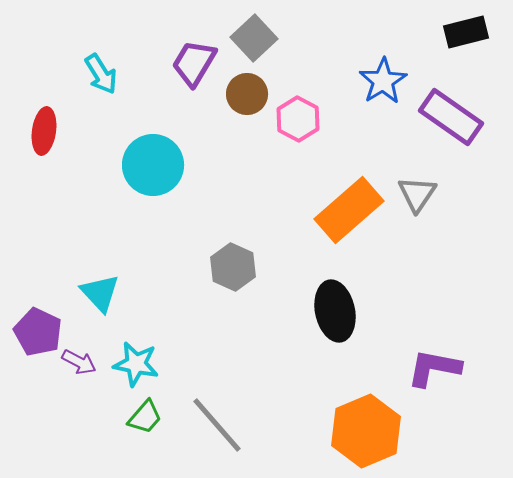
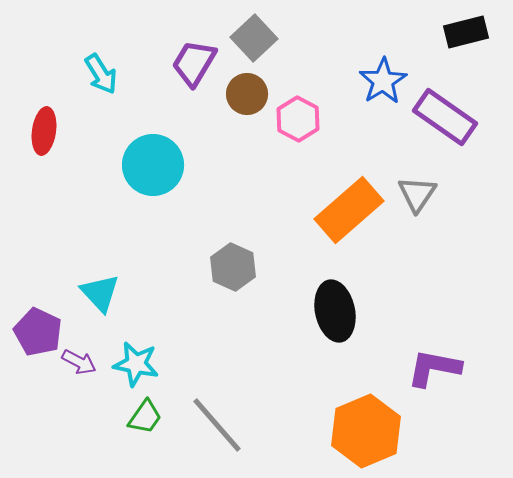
purple rectangle: moved 6 px left
green trapezoid: rotated 6 degrees counterclockwise
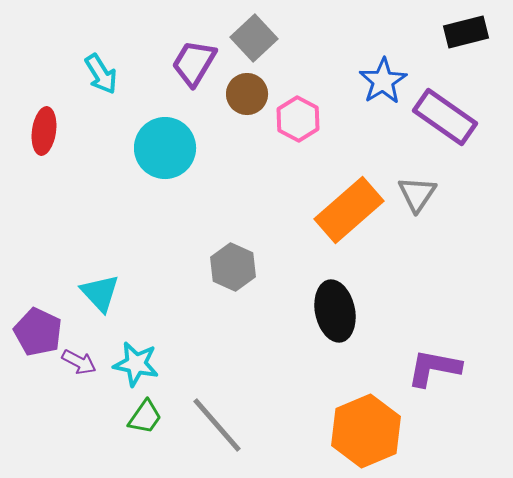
cyan circle: moved 12 px right, 17 px up
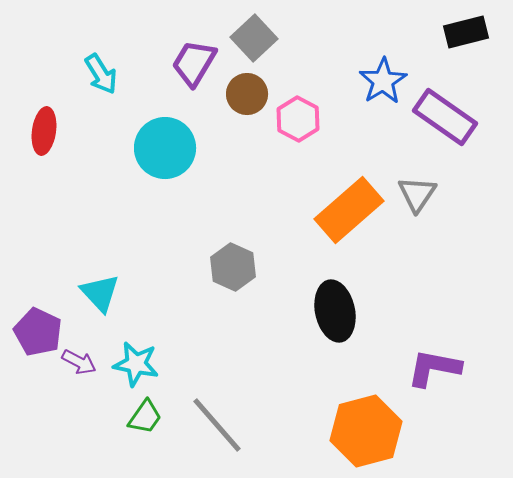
orange hexagon: rotated 8 degrees clockwise
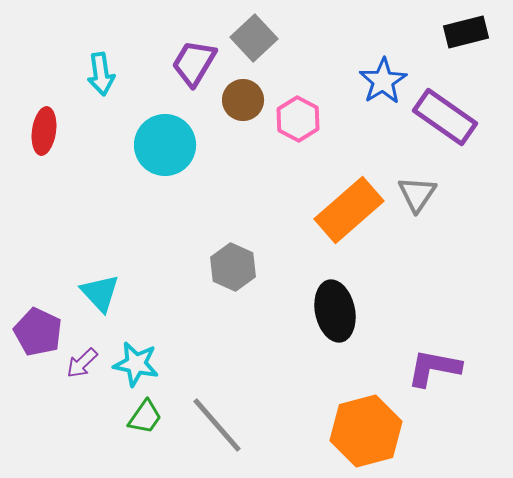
cyan arrow: rotated 24 degrees clockwise
brown circle: moved 4 px left, 6 px down
cyan circle: moved 3 px up
purple arrow: moved 3 px right, 1 px down; rotated 108 degrees clockwise
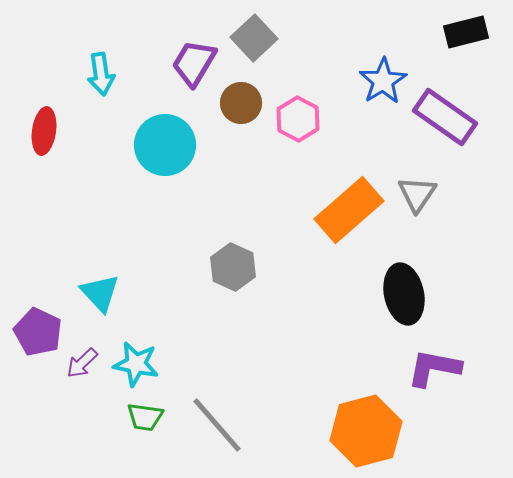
brown circle: moved 2 px left, 3 px down
black ellipse: moved 69 px right, 17 px up
green trapezoid: rotated 63 degrees clockwise
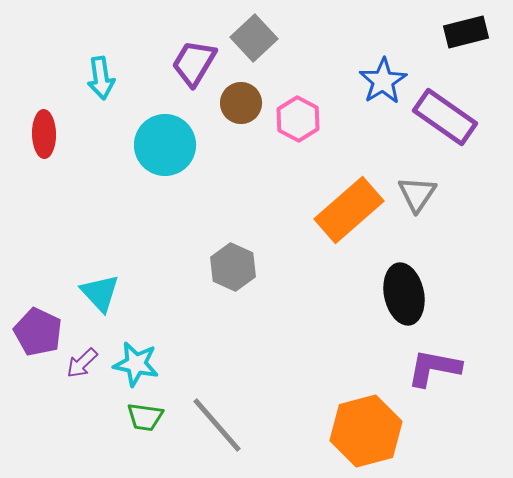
cyan arrow: moved 4 px down
red ellipse: moved 3 px down; rotated 9 degrees counterclockwise
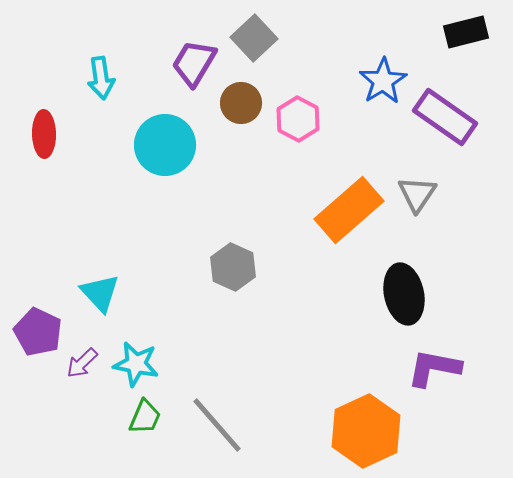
green trapezoid: rotated 75 degrees counterclockwise
orange hexagon: rotated 10 degrees counterclockwise
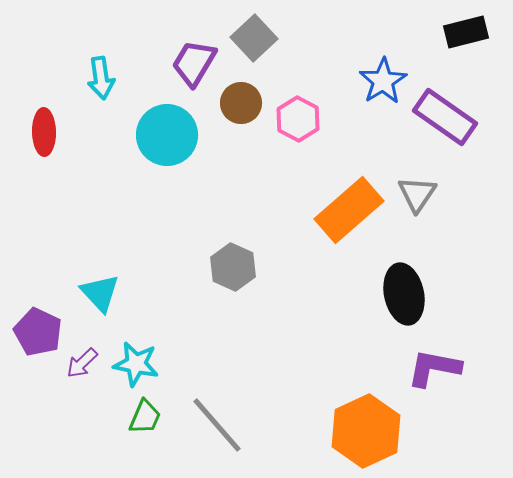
red ellipse: moved 2 px up
cyan circle: moved 2 px right, 10 px up
